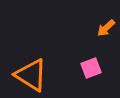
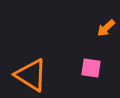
pink square: rotated 30 degrees clockwise
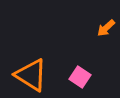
pink square: moved 11 px left, 9 px down; rotated 25 degrees clockwise
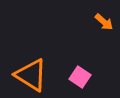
orange arrow: moved 2 px left, 6 px up; rotated 96 degrees counterclockwise
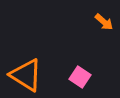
orange triangle: moved 5 px left
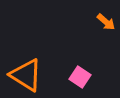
orange arrow: moved 2 px right
